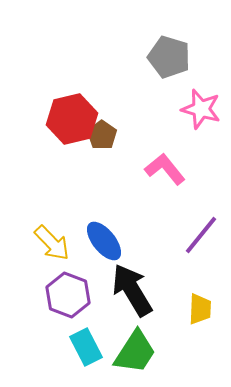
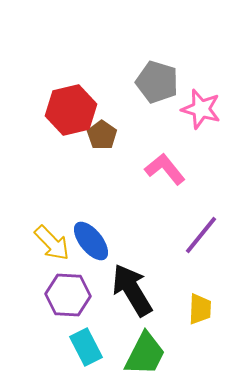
gray pentagon: moved 12 px left, 25 px down
red hexagon: moved 1 px left, 9 px up
blue ellipse: moved 13 px left
purple hexagon: rotated 18 degrees counterclockwise
green trapezoid: moved 10 px right, 2 px down; rotated 6 degrees counterclockwise
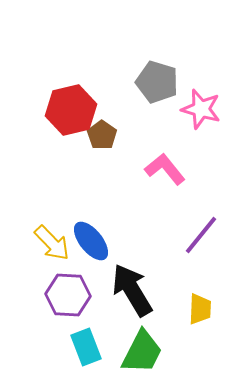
cyan rectangle: rotated 6 degrees clockwise
green trapezoid: moved 3 px left, 2 px up
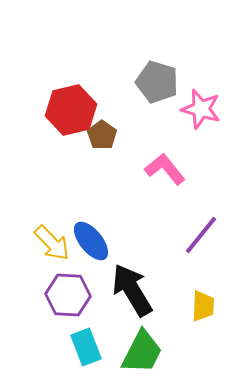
yellow trapezoid: moved 3 px right, 3 px up
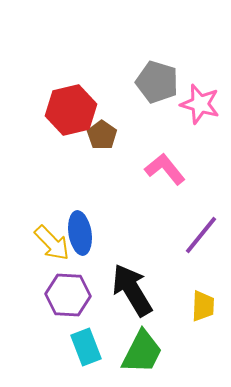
pink star: moved 1 px left, 5 px up
blue ellipse: moved 11 px left, 8 px up; rotated 30 degrees clockwise
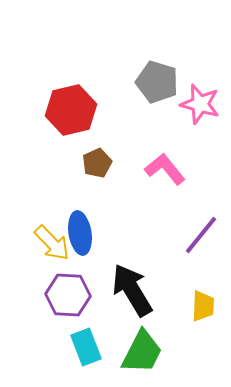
brown pentagon: moved 5 px left, 28 px down; rotated 12 degrees clockwise
